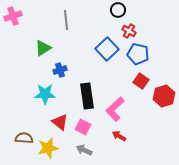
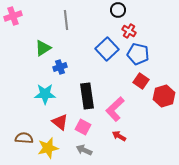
blue cross: moved 3 px up
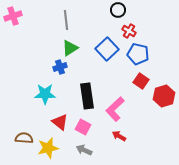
green triangle: moved 27 px right
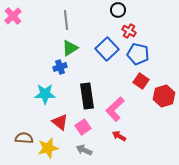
pink cross: rotated 24 degrees counterclockwise
pink square: rotated 28 degrees clockwise
